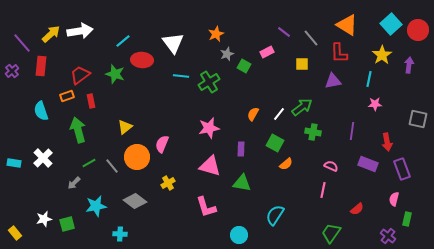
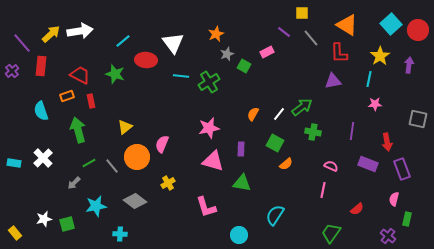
yellow star at (382, 55): moved 2 px left, 1 px down
red ellipse at (142, 60): moved 4 px right
yellow square at (302, 64): moved 51 px up
red trapezoid at (80, 75): rotated 65 degrees clockwise
pink triangle at (210, 166): moved 3 px right, 5 px up
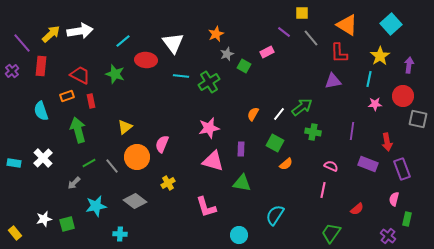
red circle at (418, 30): moved 15 px left, 66 px down
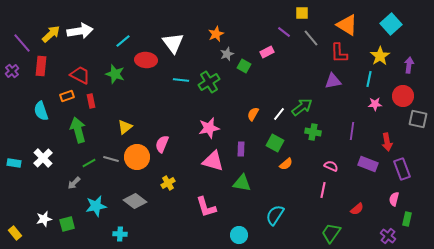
cyan line at (181, 76): moved 4 px down
gray line at (112, 166): moved 1 px left, 7 px up; rotated 35 degrees counterclockwise
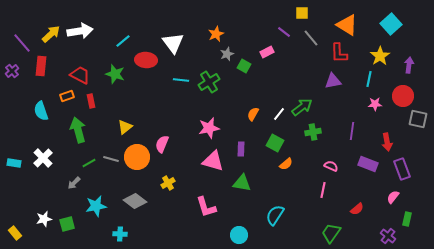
green cross at (313, 132): rotated 21 degrees counterclockwise
pink semicircle at (394, 199): moved 1 px left, 2 px up; rotated 24 degrees clockwise
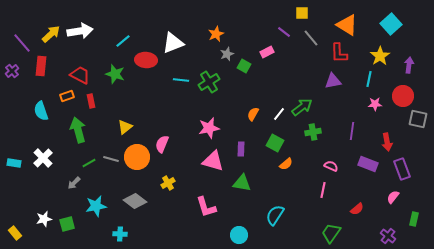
white triangle at (173, 43): rotated 45 degrees clockwise
green rectangle at (407, 219): moved 7 px right
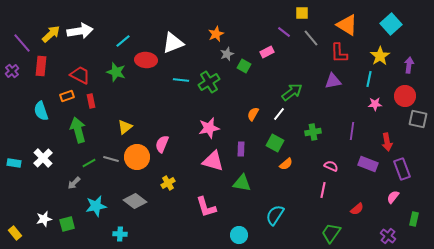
green star at (115, 74): moved 1 px right, 2 px up
red circle at (403, 96): moved 2 px right
green arrow at (302, 107): moved 10 px left, 15 px up
